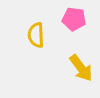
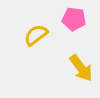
yellow semicircle: rotated 55 degrees clockwise
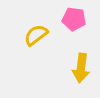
yellow arrow: rotated 44 degrees clockwise
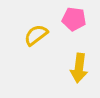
yellow arrow: moved 2 px left
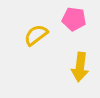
yellow arrow: moved 1 px right, 1 px up
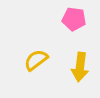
yellow semicircle: moved 25 px down
